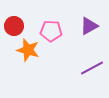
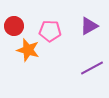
pink pentagon: moved 1 px left
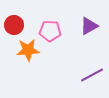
red circle: moved 1 px up
orange star: rotated 20 degrees counterclockwise
purple line: moved 7 px down
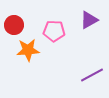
purple triangle: moved 6 px up
pink pentagon: moved 4 px right
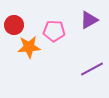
orange star: moved 1 px right, 3 px up
purple line: moved 6 px up
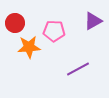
purple triangle: moved 4 px right, 1 px down
red circle: moved 1 px right, 2 px up
purple line: moved 14 px left
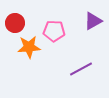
purple line: moved 3 px right
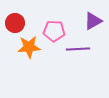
purple line: moved 3 px left, 20 px up; rotated 25 degrees clockwise
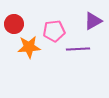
red circle: moved 1 px left, 1 px down
pink pentagon: rotated 10 degrees counterclockwise
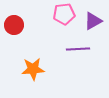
red circle: moved 1 px down
pink pentagon: moved 10 px right, 17 px up
orange star: moved 4 px right, 22 px down
